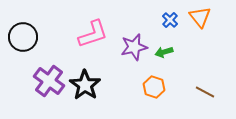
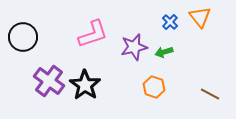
blue cross: moved 2 px down
brown line: moved 5 px right, 2 px down
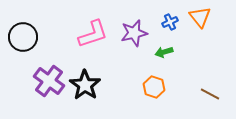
blue cross: rotated 21 degrees clockwise
purple star: moved 14 px up
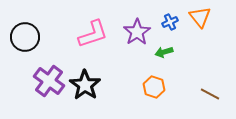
purple star: moved 3 px right, 1 px up; rotated 20 degrees counterclockwise
black circle: moved 2 px right
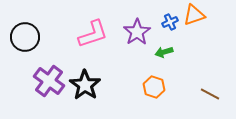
orange triangle: moved 6 px left, 2 px up; rotated 50 degrees clockwise
